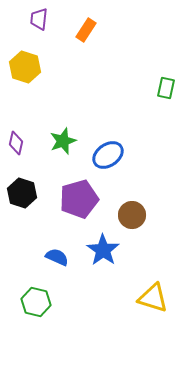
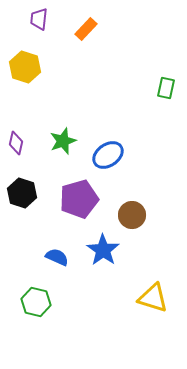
orange rectangle: moved 1 px up; rotated 10 degrees clockwise
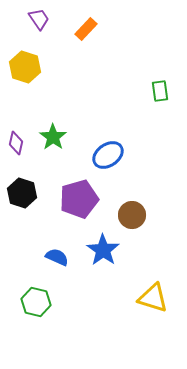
purple trapezoid: rotated 140 degrees clockwise
green rectangle: moved 6 px left, 3 px down; rotated 20 degrees counterclockwise
green star: moved 10 px left, 4 px up; rotated 16 degrees counterclockwise
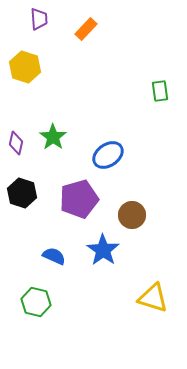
purple trapezoid: rotated 30 degrees clockwise
blue semicircle: moved 3 px left, 1 px up
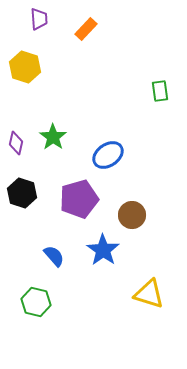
blue semicircle: rotated 25 degrees clockwise
yellow triangle: moved 4 px left, 4 px up
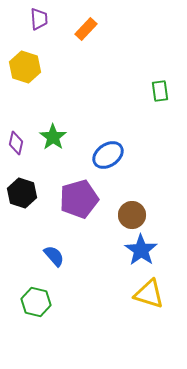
blue star: moved 38 px right
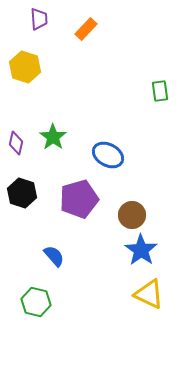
blue ellipse: rotated 64 degrees clockwise
yellow triangle: rotated 8 degrees clockwise
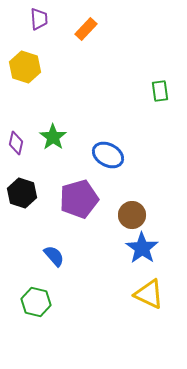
blue star: moved 1 px right, 2 px up
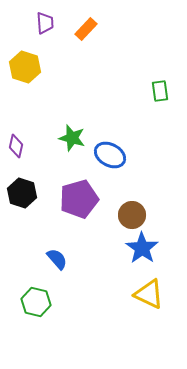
purple trapezoid: moved 6 px right, 4 px down
green star: moved 19 px right, 1 px down; rotated 20 degrees counterclockwise
purple diamond: moved 3 px down
blue ellipse: moved 2 px right
blue semicircle: moved 3 px right, 3 px down
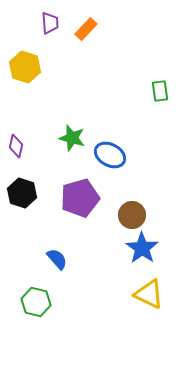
purple trapezoid: moved 5 px right
purple pentagon: moved 1 px right, 1 px up
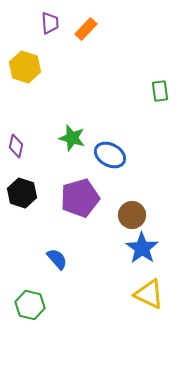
green hexagon: moved 6 px left, 3 px down
